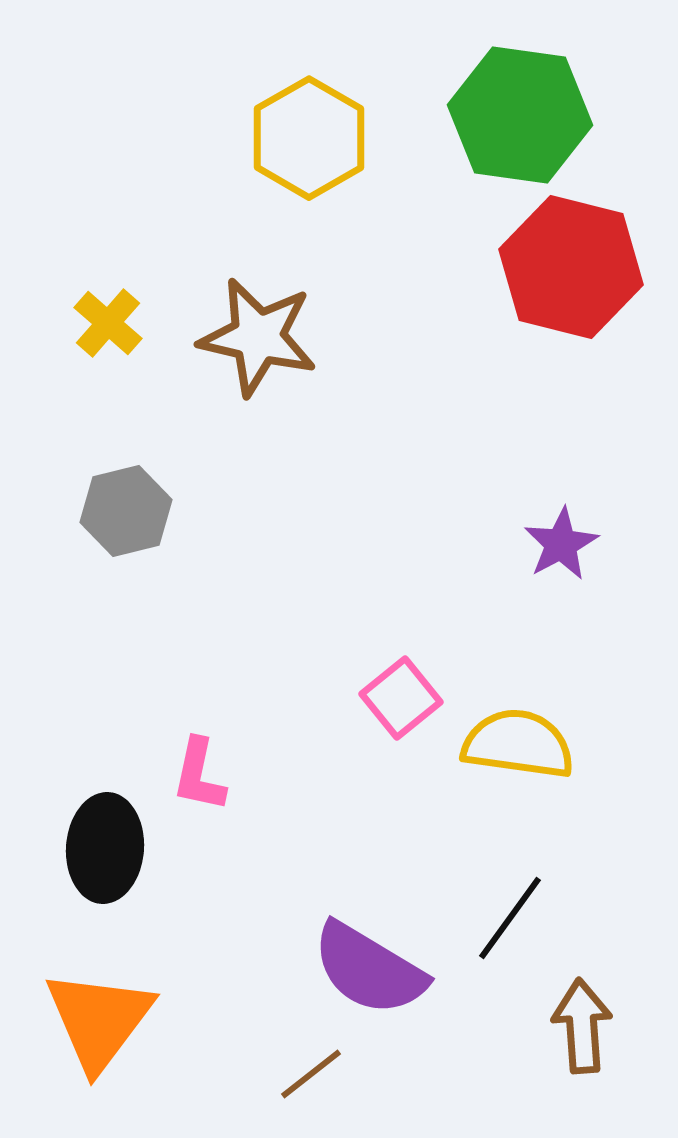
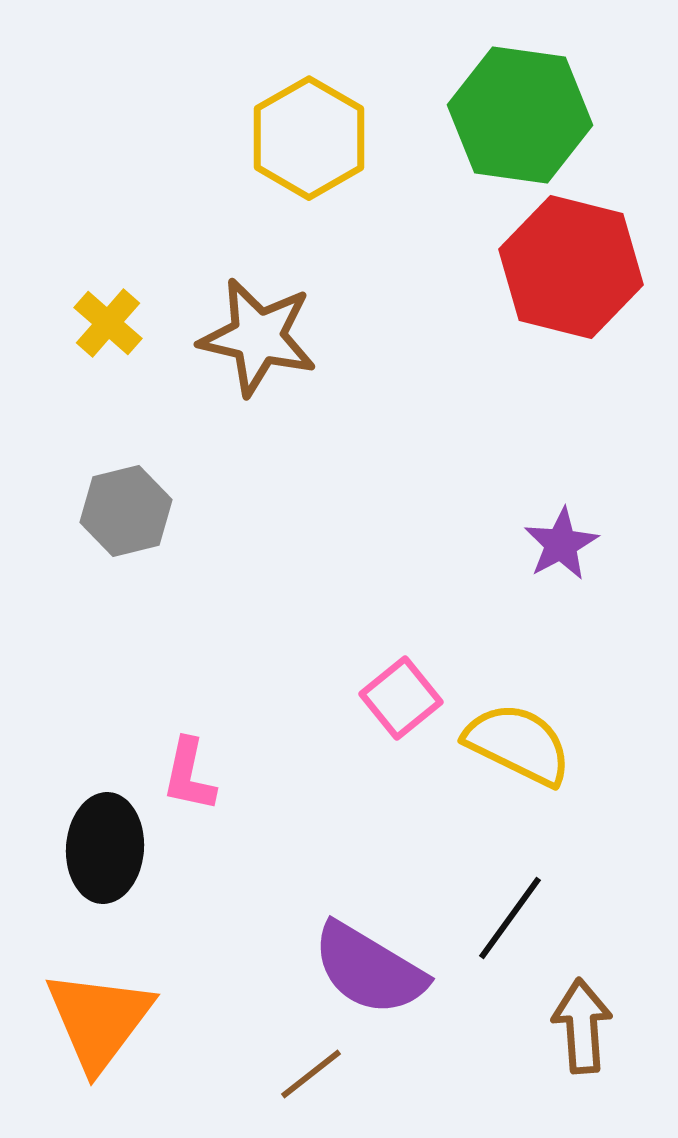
yellow semicircle: rotated 18 degrees clockwise
pink L-shape: moved 10 px left
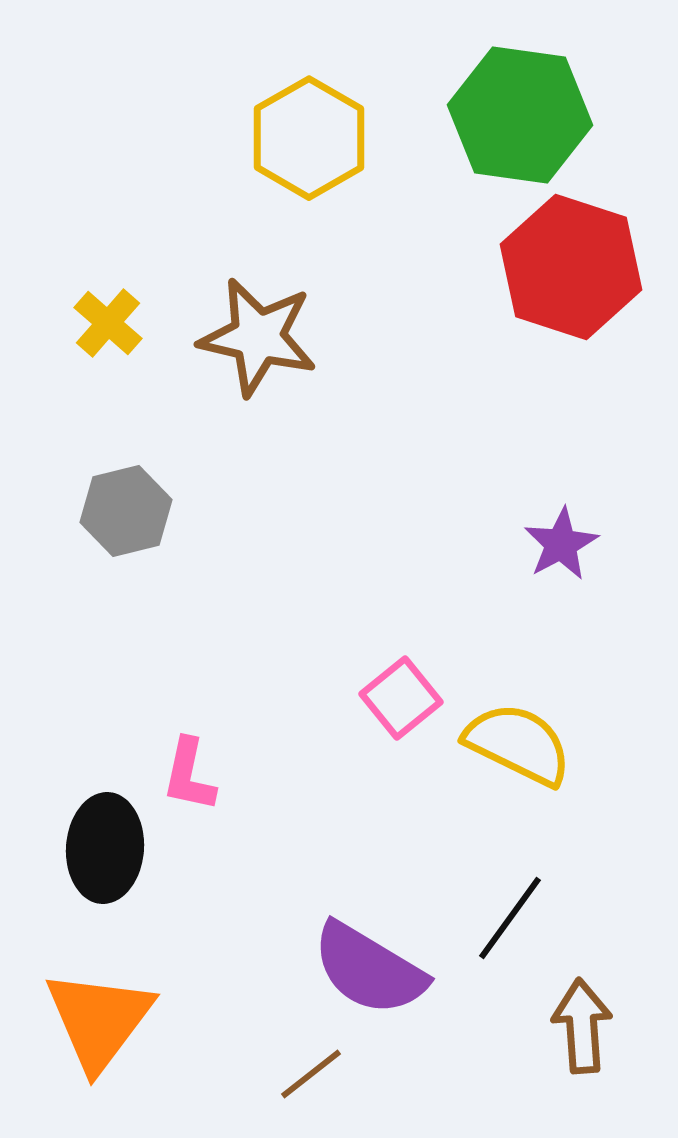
red hexagon: rotated 4 degrees clockwise
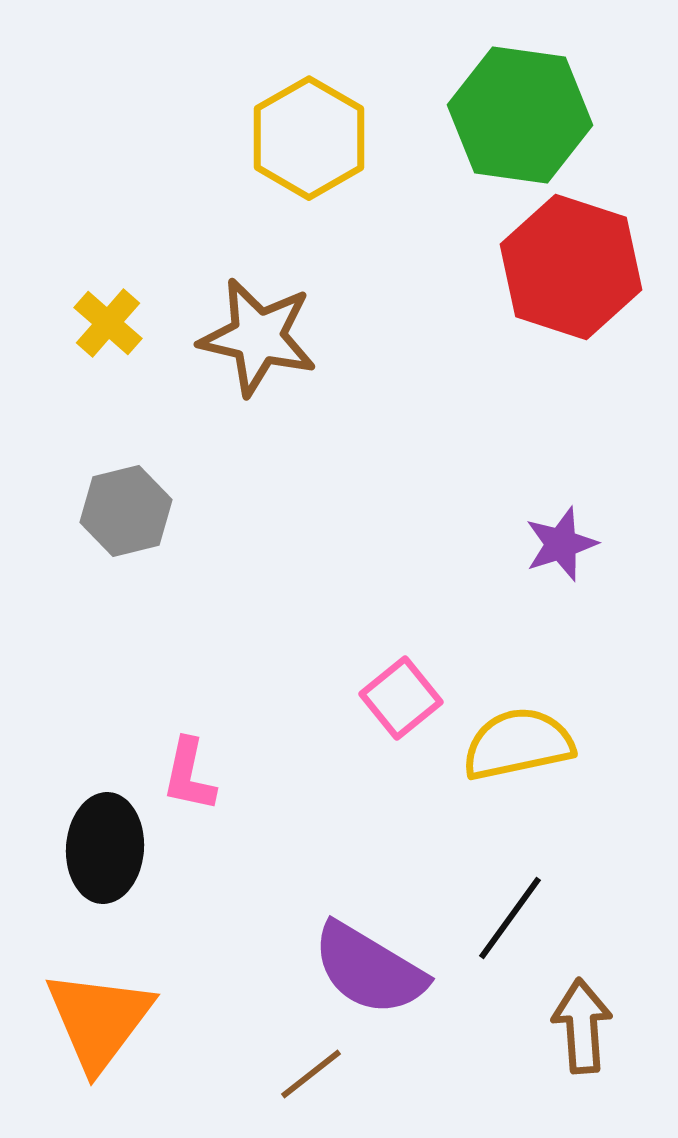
purple star: rotated 10 degrees clockwise
yellow semicircle: rotated 38 degrees counterclockwise
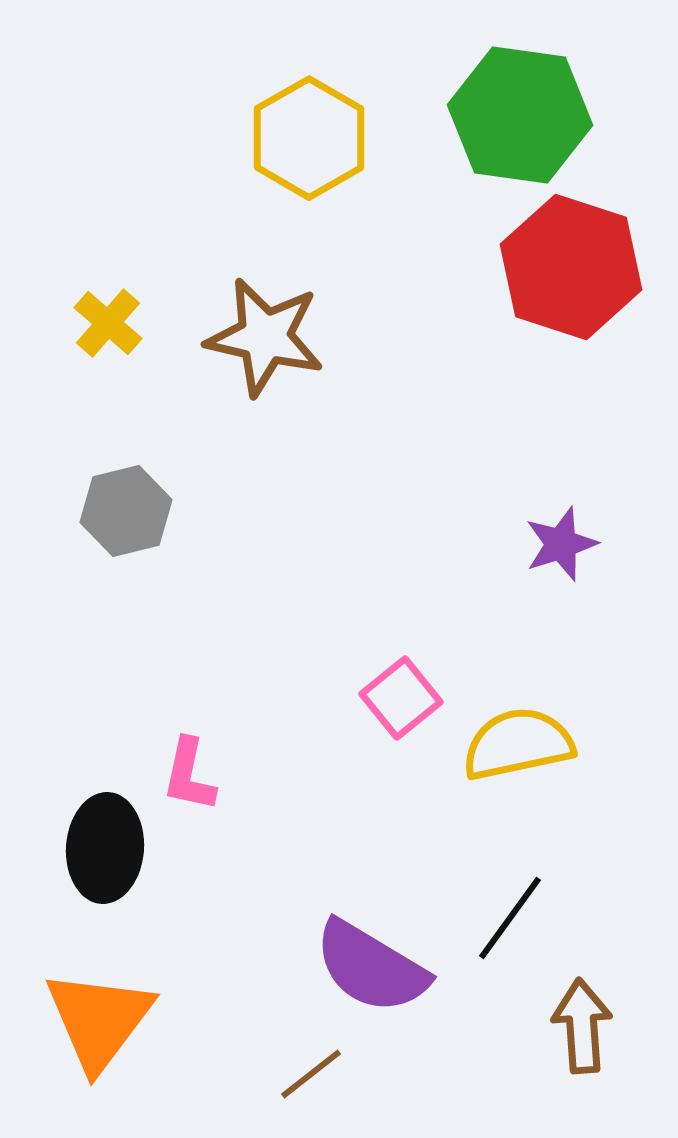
brown star: moved 7 px right
purple semicircle: moved 2 px right, 2 px up
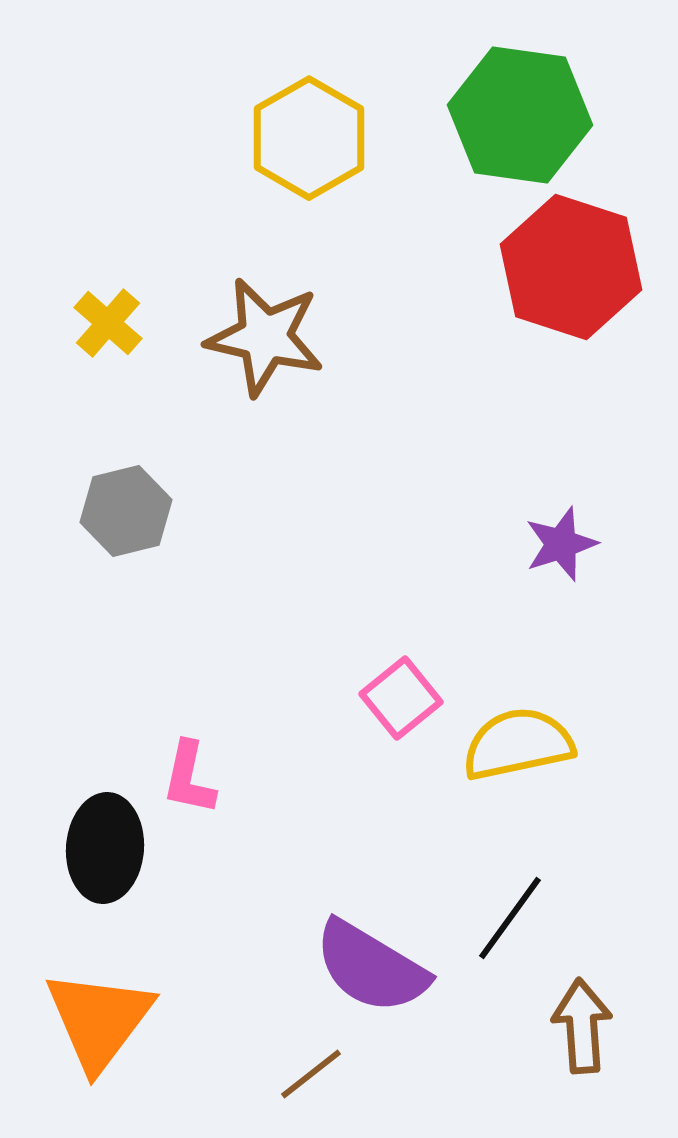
pink L-shape: moved 3 px down
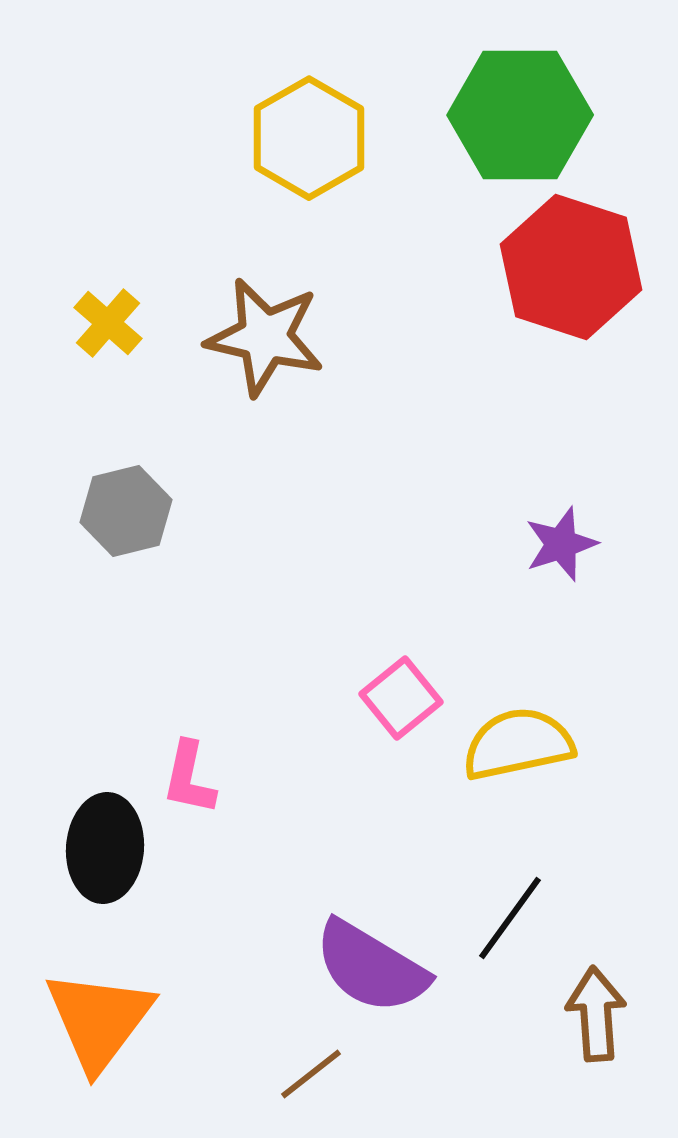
green hexagon: rotated 8 degrees counterclockwise
brown arrow: moved 14 px right, 12 px up
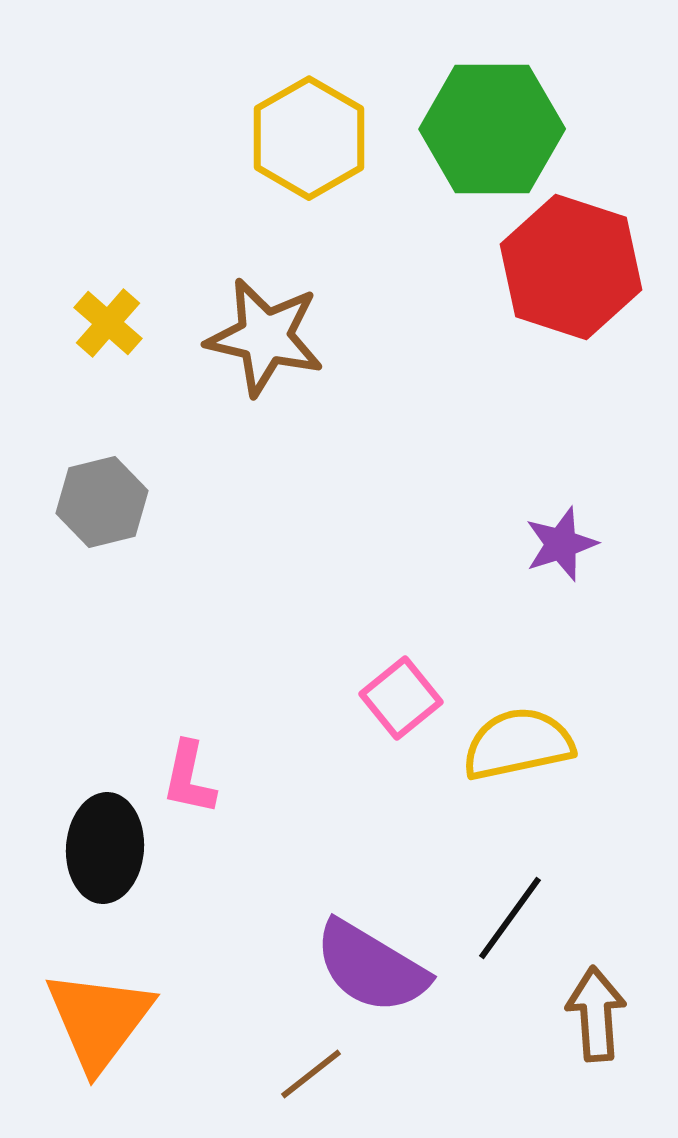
green hexagon: moved 28 px left, 14 px down
gray hexagon: moved 24 px left, 9 px up
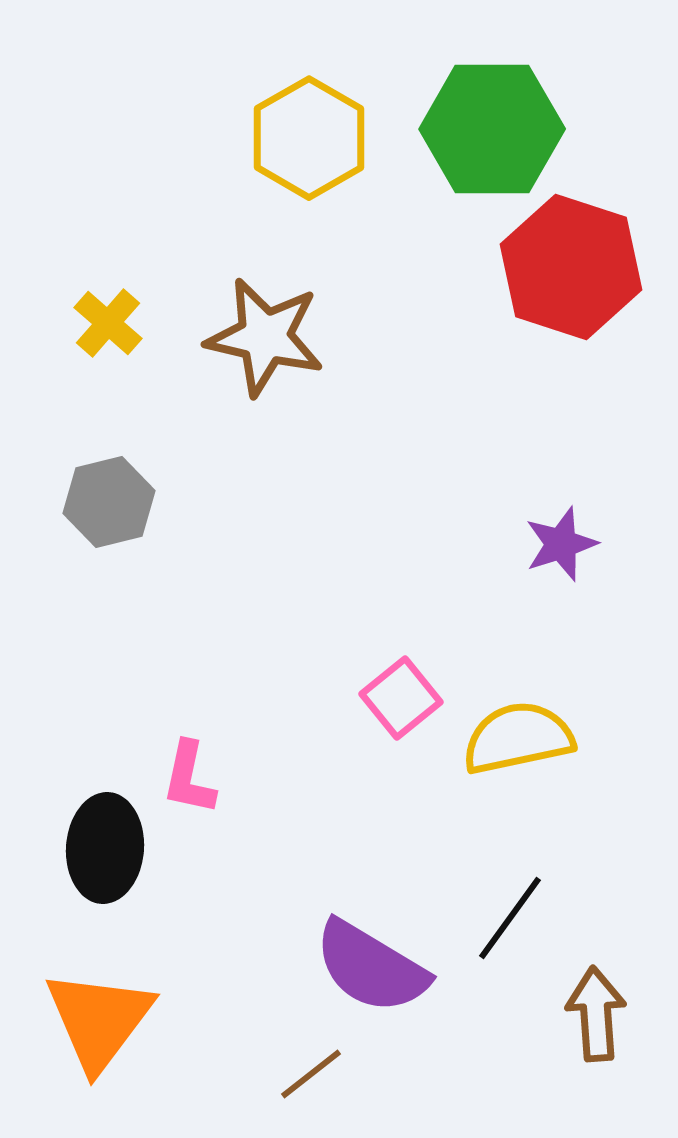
gray hexagon: moved 7 px right
yellow semicircle: moved 6 px up
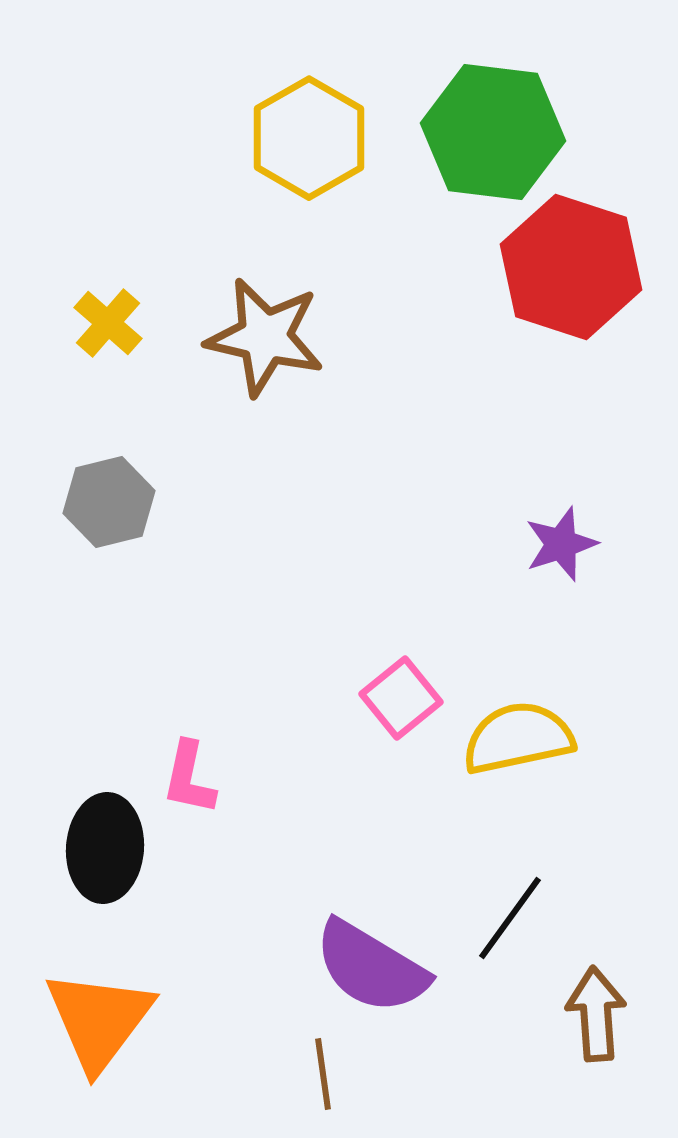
green hexagon: moved 1 px right, 3 px down; rotated 7 degrees clockwise
brown line: moved 12 px right; rotated 60 degrees counterclockwise
